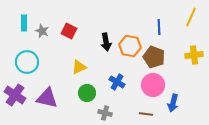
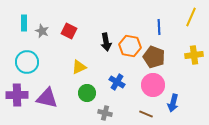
purple cross: moved 2 px right; rotated 35 degrees counterclockwise
brown line: rotated 16 degrees clockwise
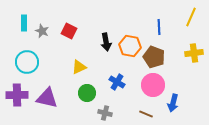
yellow cross: moved 2 px up
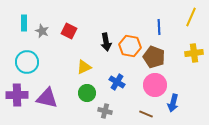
yellow triangle: moved 5 px right
pink circle: moved 2 px right
gray cross: moved 2 px up
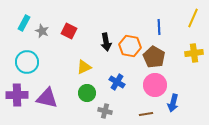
yellow line: moved 2 px right, 1 px down
cyan rectangle: rotated 28 degrees clockwise
brown pentagon: rotated 10 degrees clockwise
brown line: rotated 32 degrees counterclockwise
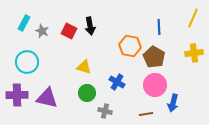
black arrow: moved 16 px left, 16 px up
yellow triangle: rotated 42 degrees clockwise
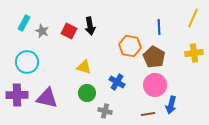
blue arrow: moved 2 px left, 2 px down
brown line: moved 2 px right
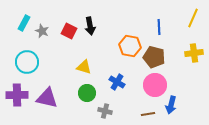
brown pentagon: rotated 15 degrees counterclockwise
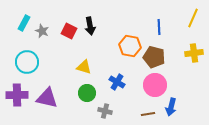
blue arrow: moved 2 px down
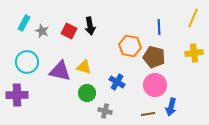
purple triangle: moved 13 px right, 27 px up
